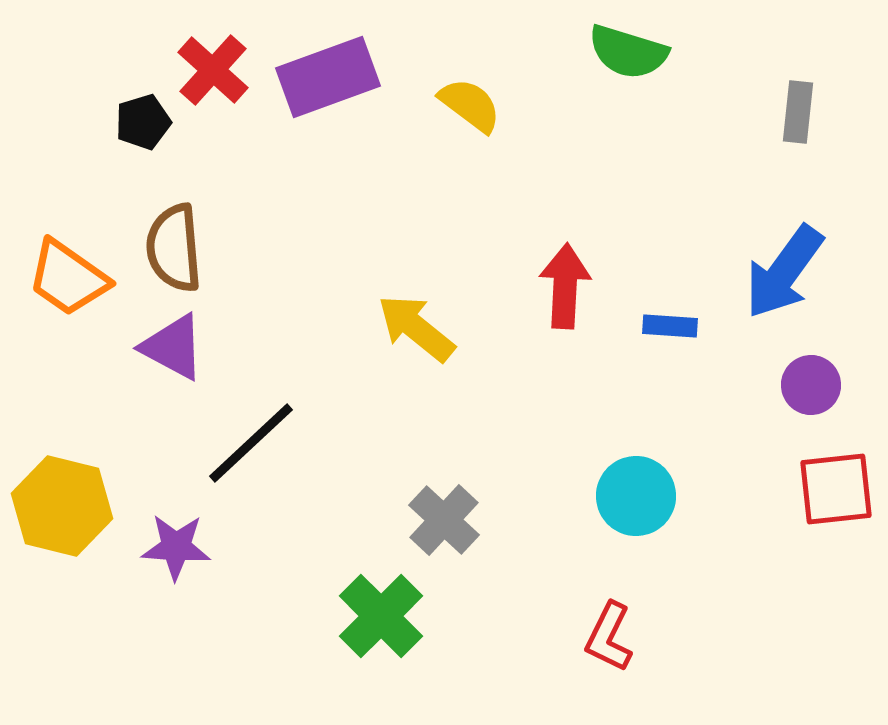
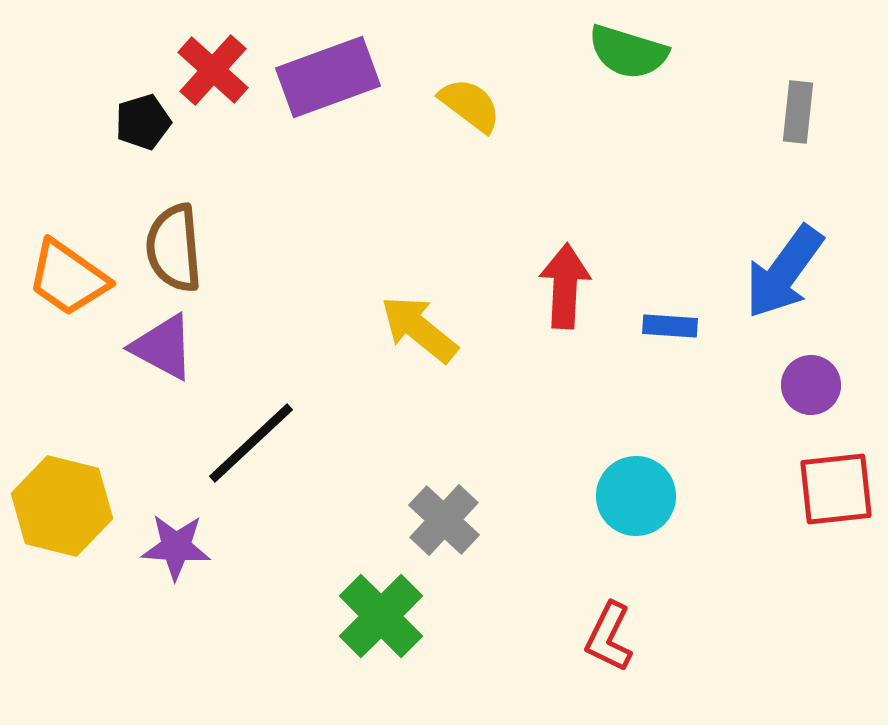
yellow arrow: moved 3 px right, 1 px down
purple triangle: moved 10 px left
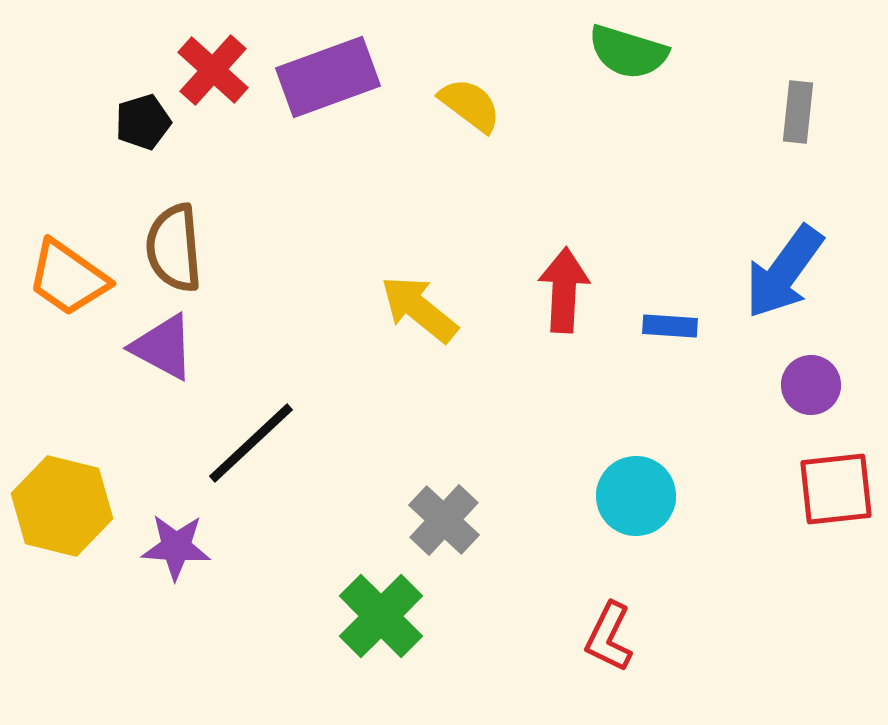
red arrow: moved 1 px left, 4 px down
yellow arrow: moved 20 px up
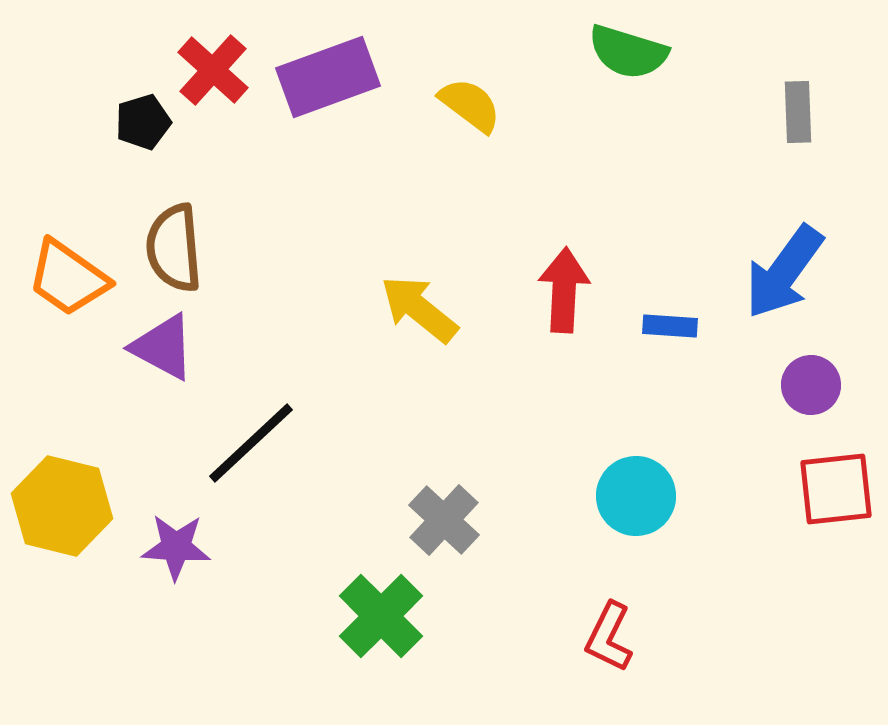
gray rectangle: rotated 8 degrees counterclockwise
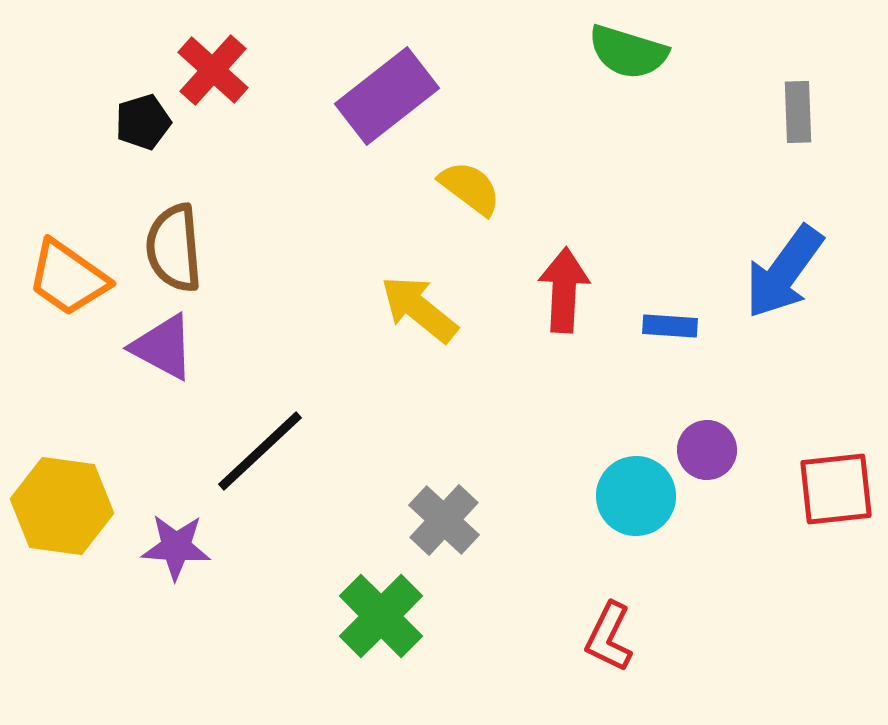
purple rectangle: moved 59 px right, 19 px down; rotated 18 degrees counterclockwise
yellow semicircle: moved 83 px down
purple circle: moved 104 px left, 65 px down
black line: moved 9 px right, 8 px down
yellow hexagon: rotated 6 degrees counterclockwise
